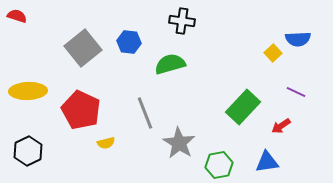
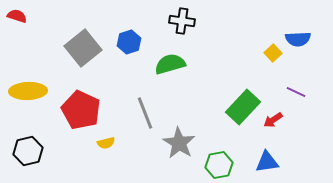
blue hexagon: rotated 25 degrees counterclockwise
red arrow: moved 8 px left, 6 px up
black hexagon: rotated 12 degrees clockwise
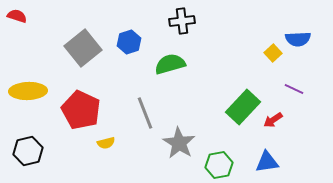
black cross: rotated 15 degrees counterclockwise
purple line: moved 2 px left, 3 px up
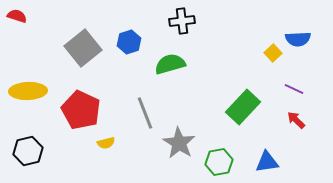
red arrow: moved 23 px right; rotated 78 degrees clockwise
green hexagon: moved 3 px up
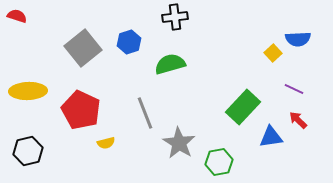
black cross: moved 7 px left, 4 px up
red arrow: moved 2 px right
blue triangle: moved 4 px right, 25 px up
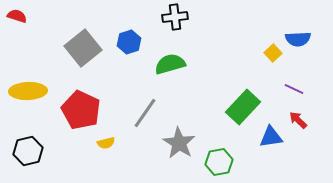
gray line: rotated 56 degrees clockwise
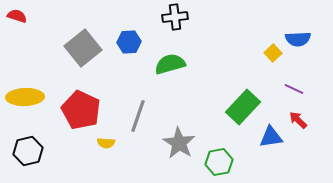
blue hexagon: rotated 15 degrees clockwise
yellow ellipse: moved 3 px left, 6 px down
gray line: moved 7 px left, 3 px down; rotated 16 degrees counterclockwise
yellow semicircle: rotated 18 degrees clockwise
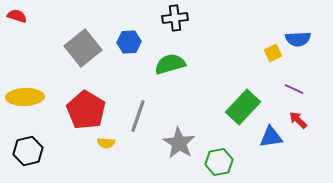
black cross: moved 1 px down
yellow square: rotated 18 degrees clockwise
red pentagon: moved 5 px right; rotated 6 degrees clockwise
